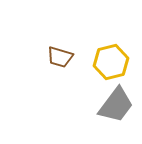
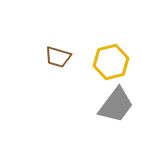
brown trapezoid: moved 2 px left
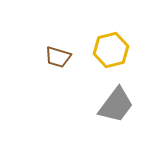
yellow hexagon: moved 12 px up
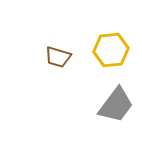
yellow hexagon: rotated 8 degrees clockwise
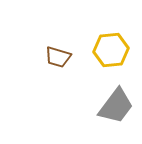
gray trapezoid: moved 1 px down
